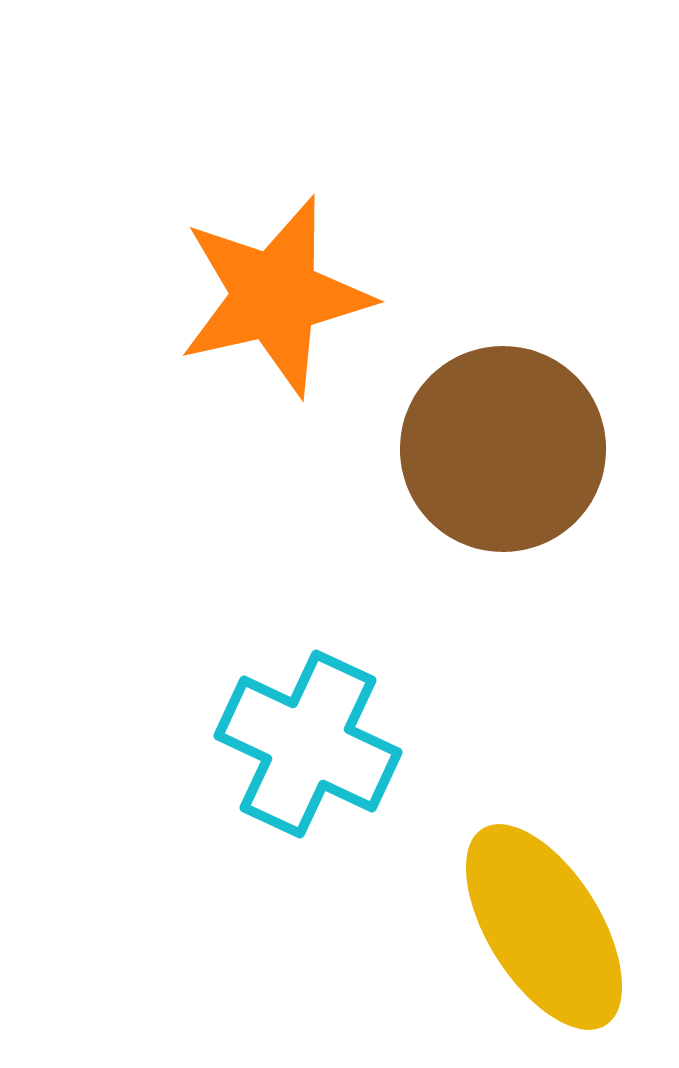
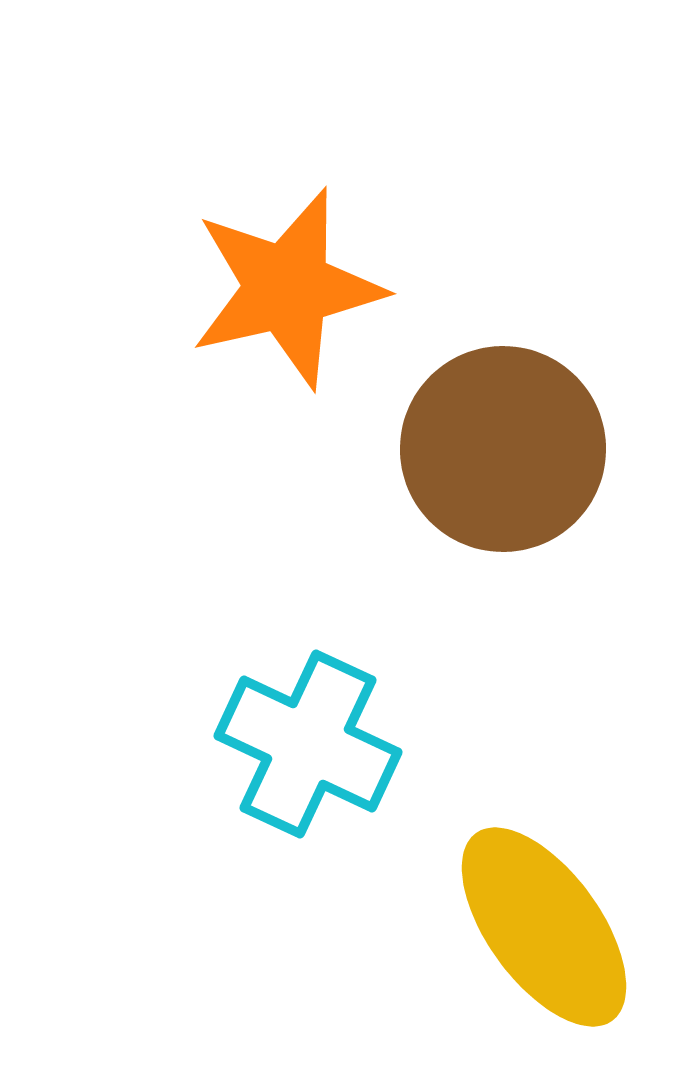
orange star: moved 12 px right, 8 px up
yellow ellipse: rotated 4 degrees counterclockwise
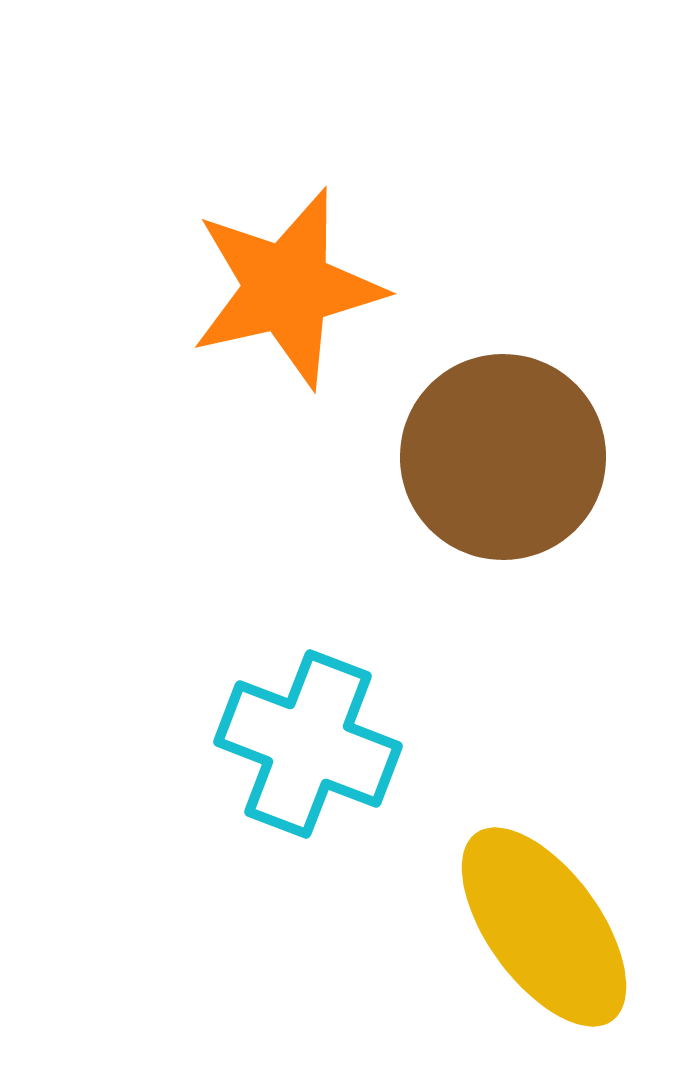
brown circle: moved 8 px down
cyan cross: rotated 4 degrees counterclockwise
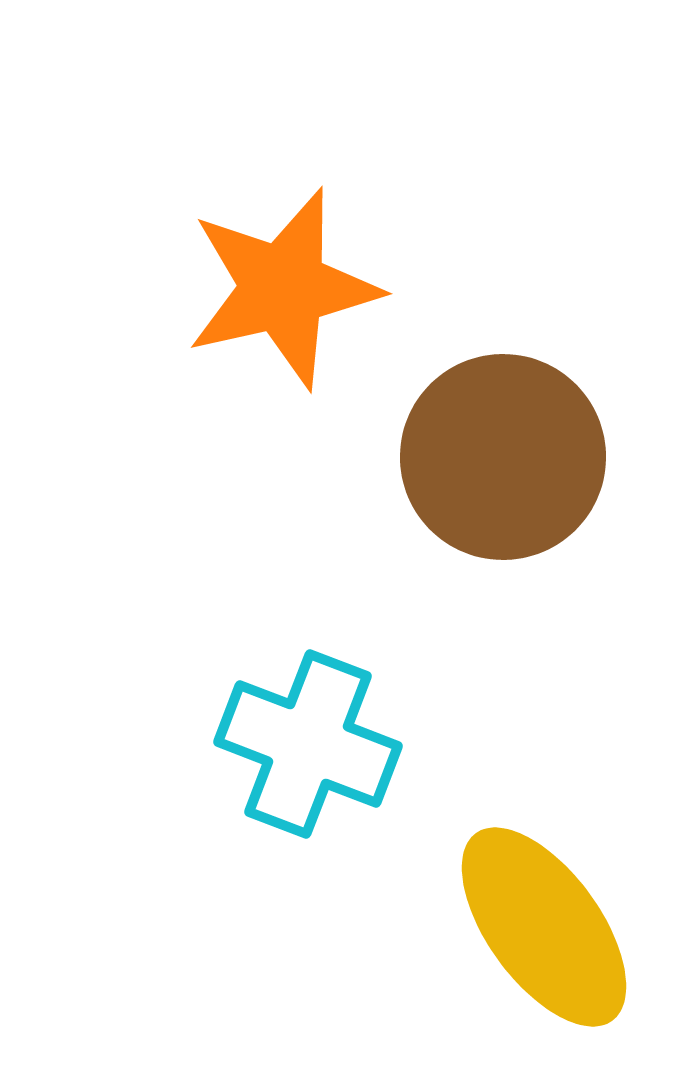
orange star: moved 4 px left
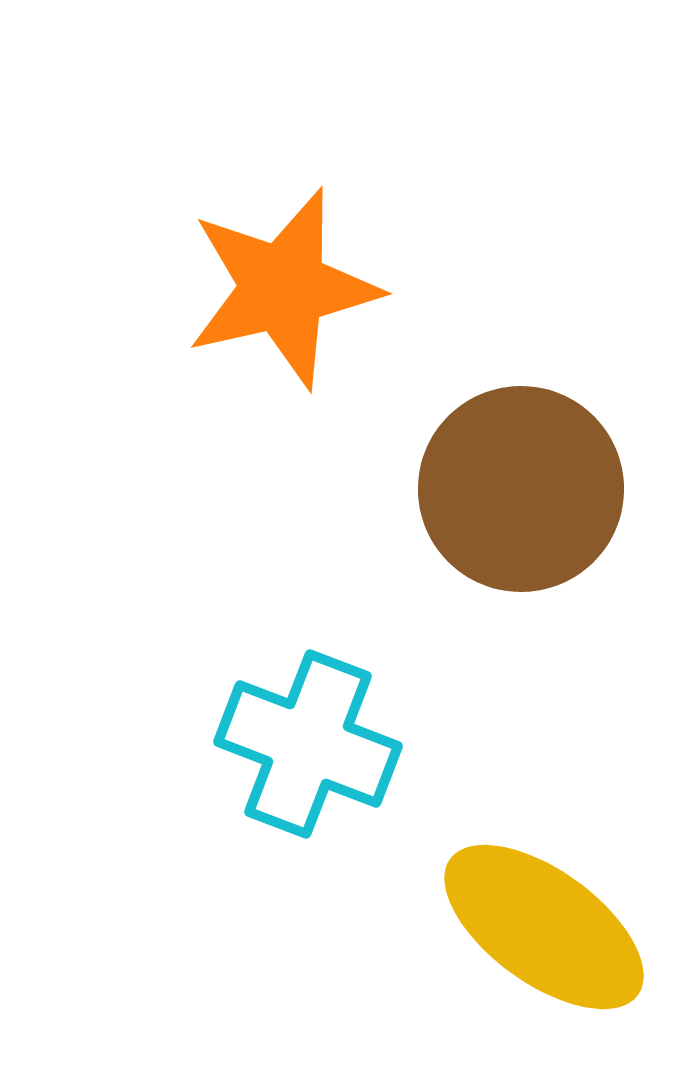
brown circle: moved 18 px right, 32 px down
yellow ellipse: rotated 18 degrees counterclockwise
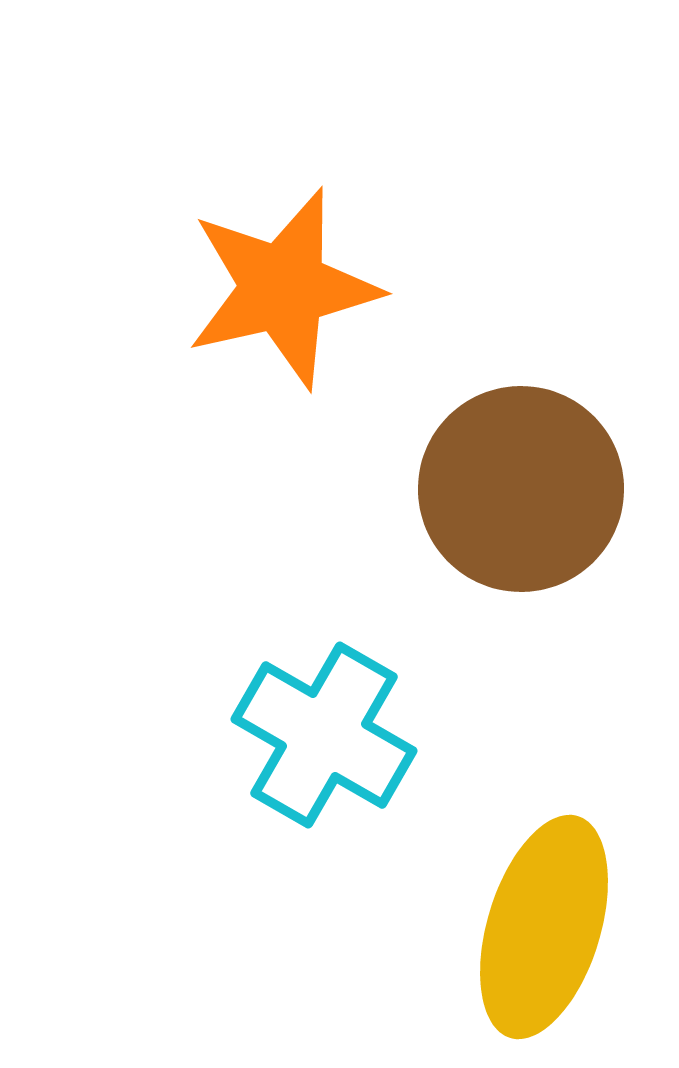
cyan cross: moved 16 px right, 9 px up; rotated 9 degrees clockwise
yellow ellipse: rotated 71 degrees clockwise
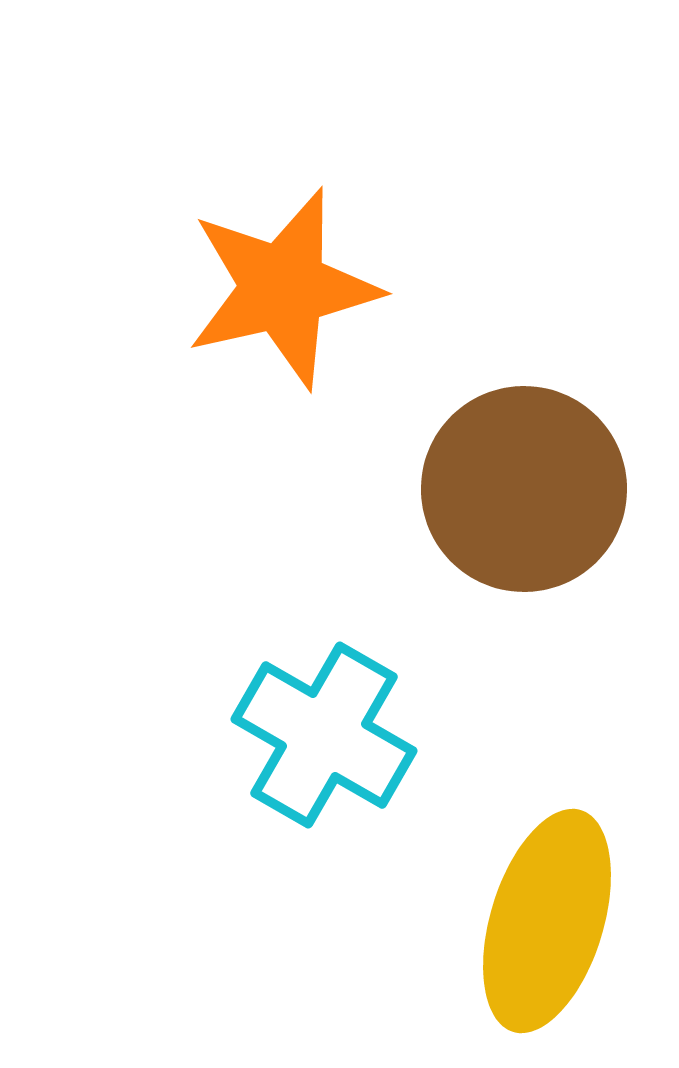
brown circle: moved 3 px right
yellow ellipse: moved 3 px right, 6 px up
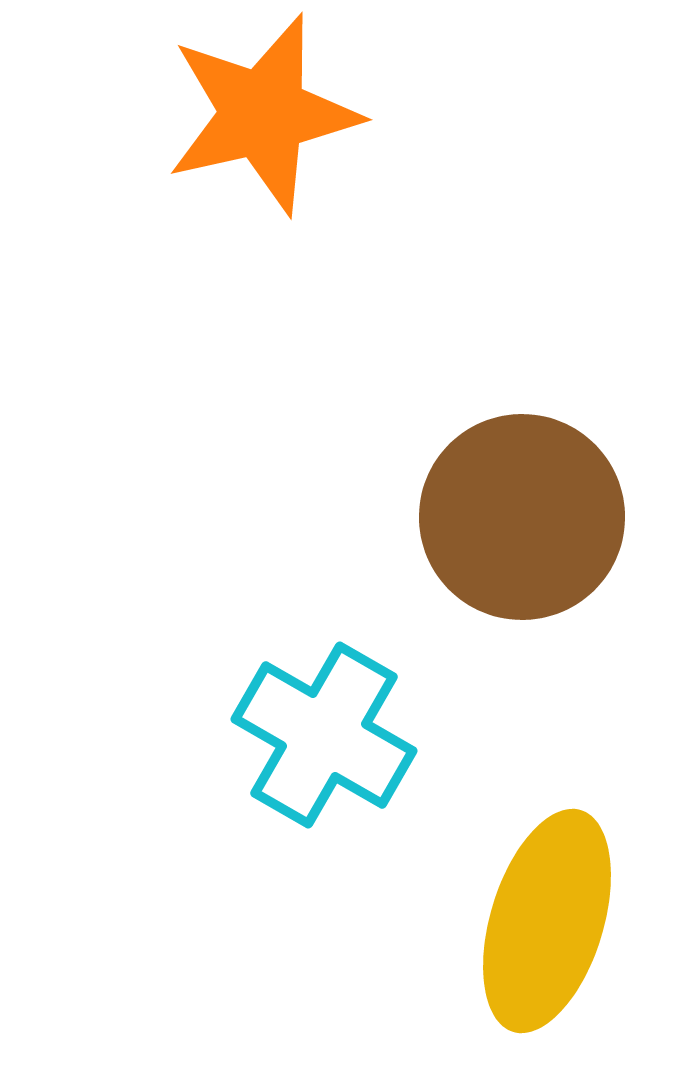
orange star: moved 20 px left, 174 px up
brown circle: moved 2 px left, 28 px down
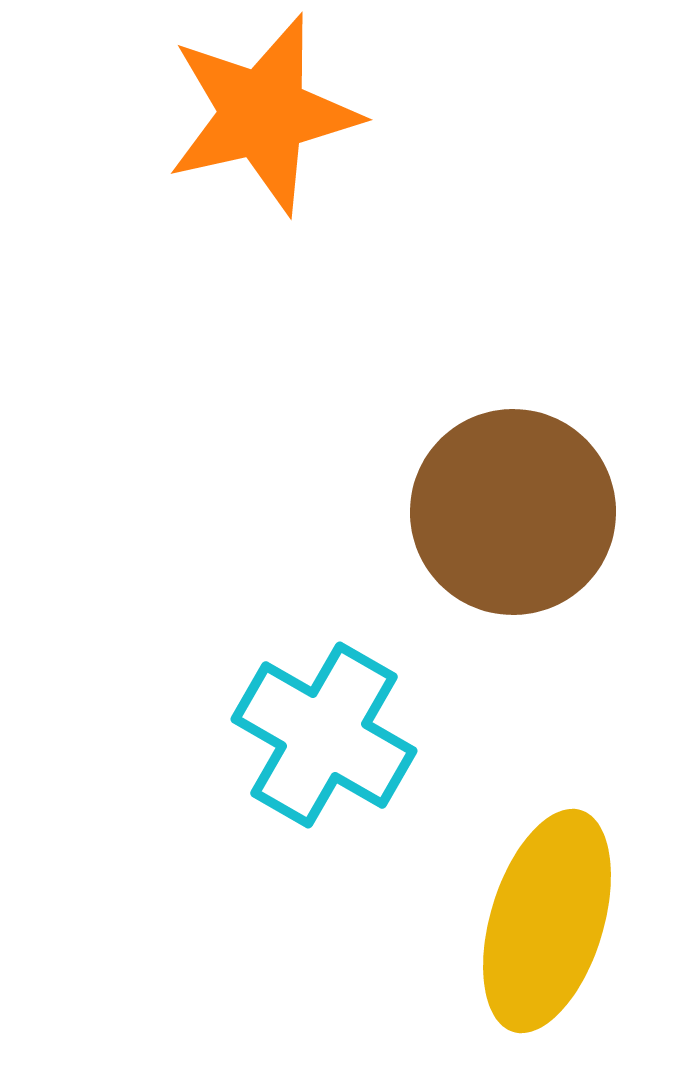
brown circle: moved 9 px left, 5 px up
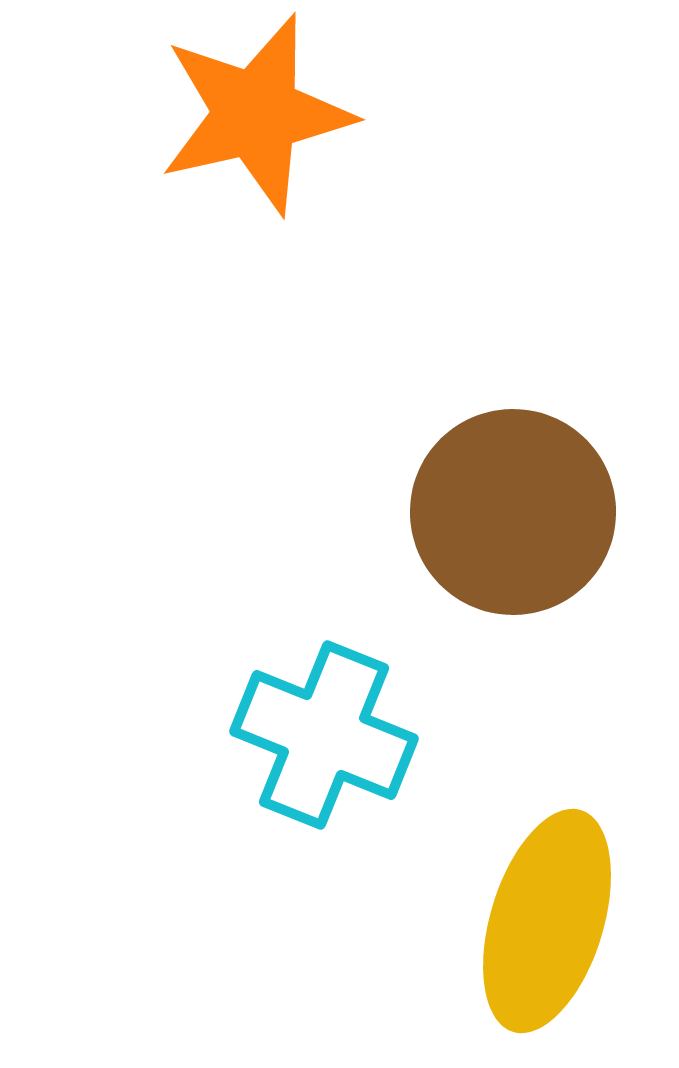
orange star: moved 7 px left
cyan cross: rotated 8 degrees counterclockwise
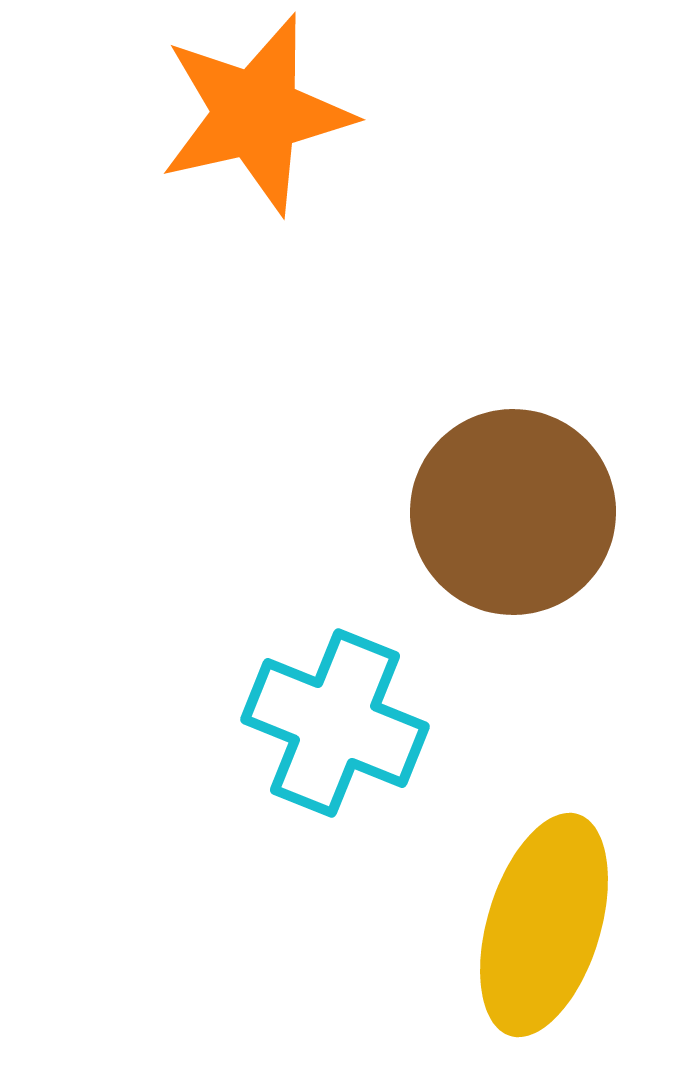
cyan cross: moved 11 px right, 12 px up
yellow ellipse: moved 3 px left, 4 px down
